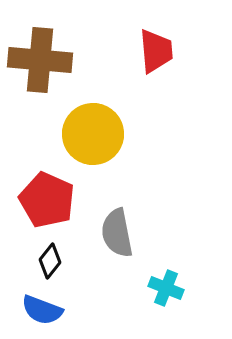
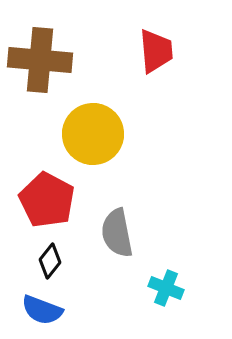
red pentagon: rotated 4 degrees clockwise
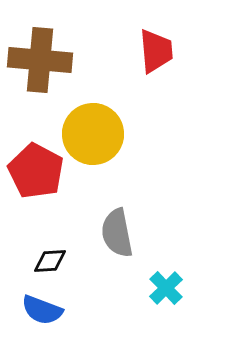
red pentagon: moved 11 px left, 29 px up
black diamond: rotated 48 degrees clockwise
cyan cross: rotated 24 degrees clockwise
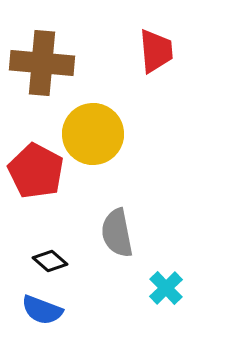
brown cross: moved 2 px right, 3 px down
black diamond: rotated 44 degrees clockwise
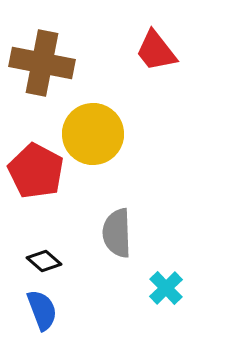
red trapezoid: rotated 147 degrees clockwise
brown cross: rotated 6 degrees clockwise
gray semicircle: rotated 9 degrees clockwise
black diamond: moved 6 px left
blue semicircle: rotated 132 degrees counterclockwise
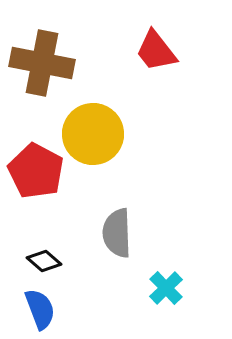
blue semicircle: moved 2 px left, 1 px up
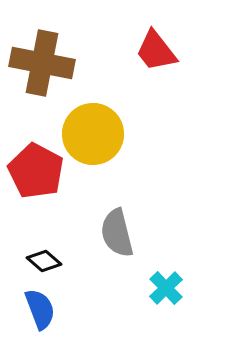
gray semicircle: rotated 12 degrees counterclockwise
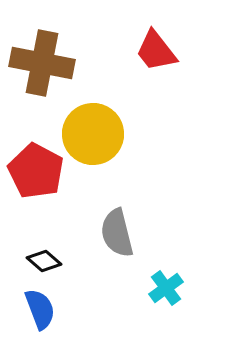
cyan cross: rotated 8 degrees clockwise
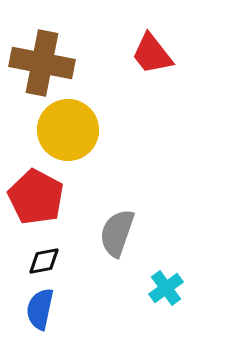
red trapezoid: moved 4 px left, 3 px down
yellow circle: moved 25 px left, 4 px up
red pentagon: moved 26 px down
gray semicircle: rotated 33 degrees clockwise
black diamond: rotated 52 degrees counterclockwise
blue semicircle: rotated 147 degrees counterclockwise
